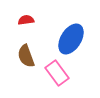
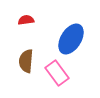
brown semicircle: moved 5 px down; rotated 25 degrees clockwise
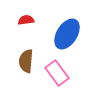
blue ellipse: moved 4 px left, 5 px up
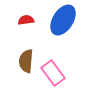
blue ellipse: moved 4 px left, 14 px up
pink rectangle: moved 4 px left
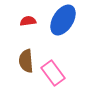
red semicircle: moved 2 px right, 1 px down
brown semicircle: rotated 10 degrees counterclockwise
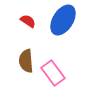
red semicircle: rotated 42 degrees clockwise
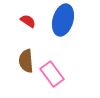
blue ellipse: rotated 16 degrees counterclockwise
pink rectangle: moved 1 px left, 1 px down
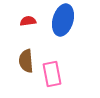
red semicircle: rotated 42 degrees counterclockwise
pink rectangle: rotated 25 degrees clockwise
